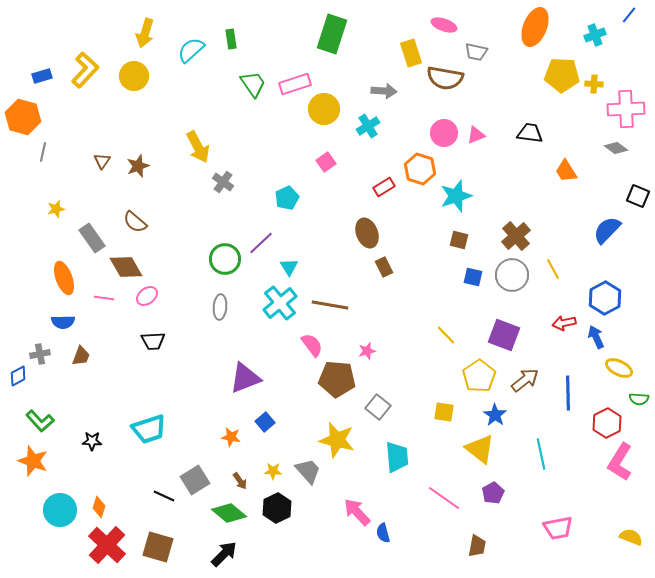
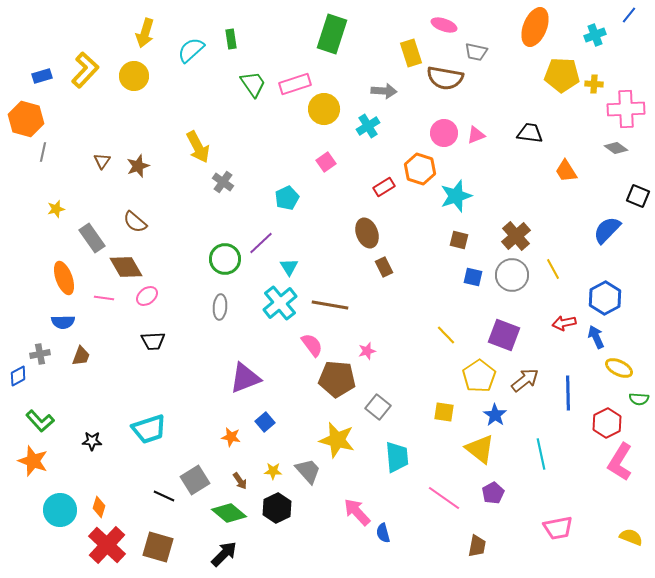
orange hexagon at (23, 117): moved 3 px right, 2 px down
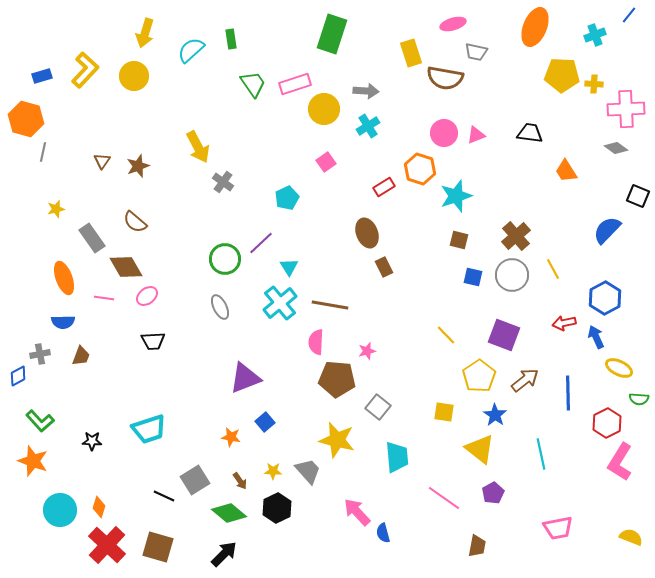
pink ellipse at (444, 25): moved 9 px right, 1 px up; rotated 35 degrees counterclockwise
gray arrow at (384, 91): moved 18 px left
gray ellipse at (220, 307): rotated 30 degrees counterclockwise
pink semicircle at (312, 345): moved 4 px right, 3 px up; rotated 140 degrees counterclockwise
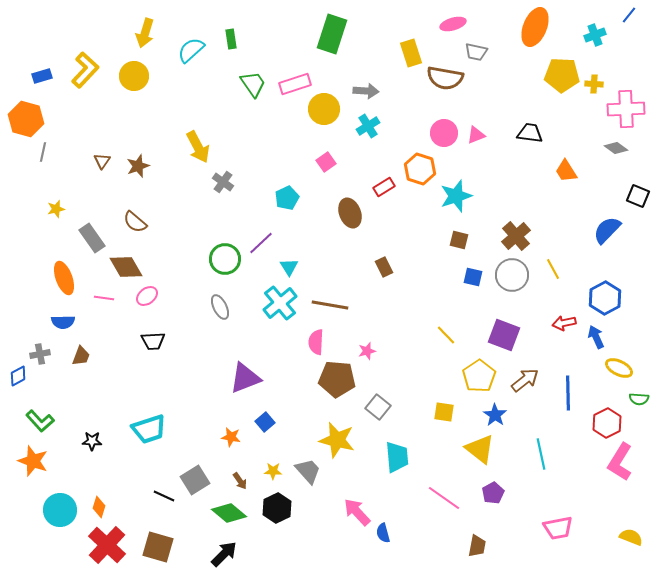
brown ellipse at (367, 233): moved 17 px left, 20 px up
